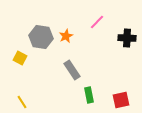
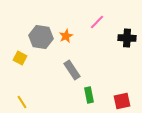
red square: moved 1 px right, 1 px down
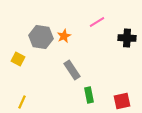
pink line: rotated 14 degrees clockwise
orange star: moved 2 px left
yellow square: moved 2 px left, 1 px down
yellow line: rotated 56 degrees clockwise
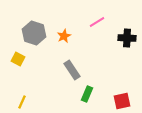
gray hexagon: moved 7 px left, 4 px up; rotated 10 degrees clockwise
green rectangle: moved 2 px left, 1 px up; rotated 35 degrees clockwise
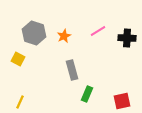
pink line: moved 1 px right, 9 px down
gray rectangle: rotated 18 degrees clockwise
yellow line: moved 2 px left
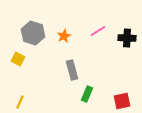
gray hexagon: moved 1 px left
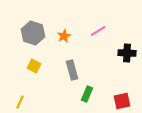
black cross: moved 15 px down
yellow square: moved 16 px right, 7 px down
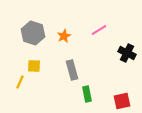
pink line: moved 1 px right, 1 px up
black cross: rotated 24 degrees clockwise
yellow square: rotated 24 degrees counterclockwise
green rectangle: rotated 35 degrees counterclockwise
yellow line: moved 20 px up
